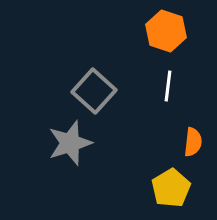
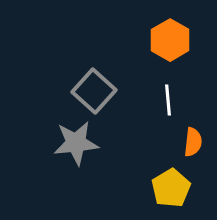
orange hexagon: moved 4 px right, 9 px down; rotated 12 degrees clockwise
white line: moved 14 px down; rotated 12 degrees counterclockwise
gray star: moved 6 px right; rotated 12 degrees clockwise
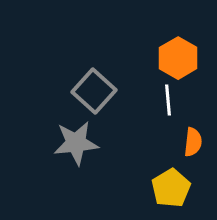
orange hexagon: moved 8 px right, 18 px down
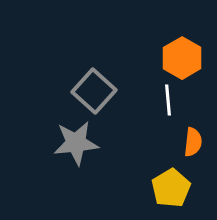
orange hexagon: moved 4 px right
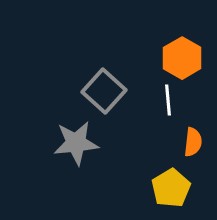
gray square: moved 10 px right
